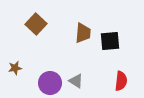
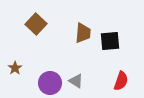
brown star: rotated 24 degrees counterclockwise
red semicircle: rotated 12 degrees clockwise
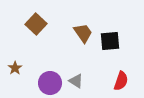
brown trapezoid: rotated 40 degrees counterclockwise
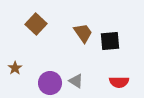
red semicircle: moved 2 px left, 1 px down; rotated 72 degrees clockwise
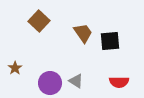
brown square: moved 3 px right, 3 px up
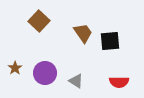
purple circle: moved 5 px left, 10 px up
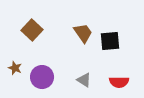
brown square: moved 7 px left, 9 px down
brown star: rotated 16 degrees counterclockwise
purple circle: moved 3 px left, 4 px down
gray triangle: moved 8 px right, 1 px up
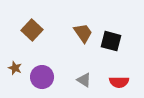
black square: moved 1 px right; rotated 20 degrees clockwise
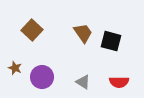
gray triangle: moved 1 px left, 2 px down
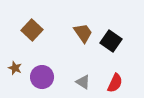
black square: rotated 20 degrees clockwise
red semicircle: moved 4 px left, 1 px down; rotated 66 degrees counterclockwise
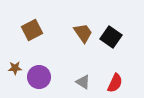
brown square: rotated 20 degrees clockwise
black square: moved 4 px up
brown star: rotated 24 degrees counterclockwise
purple circle: moved 3 px left
